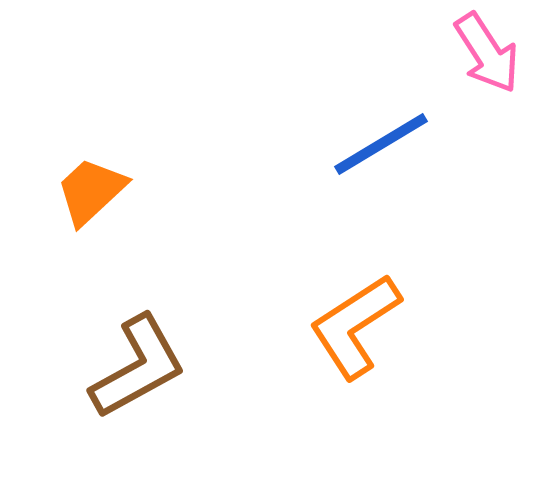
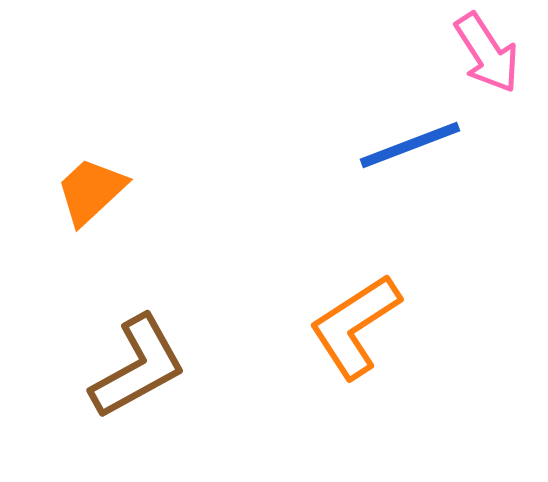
blue line: moved 29 px right, 1 px down; rotated 10 degrees clockwise
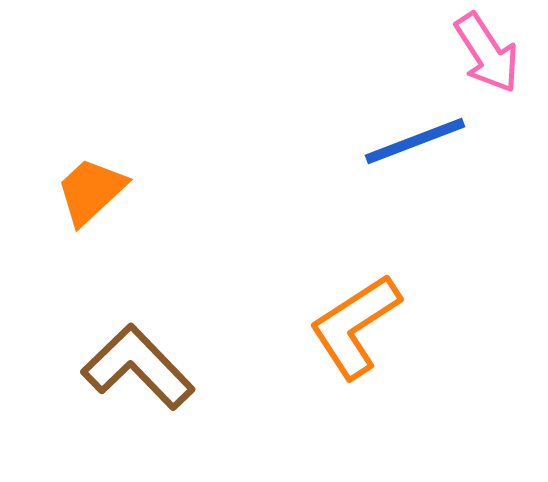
blue line: moved 5 px right, 4 px up
brown L-shape: rotated 105 degrees counterclockwise
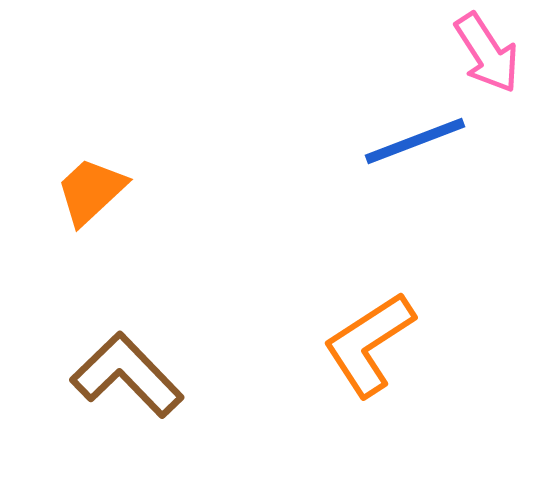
orange L-shape: moved 14 px right, 18 px down
brown L-shape: moved 11 px left, 8 px down
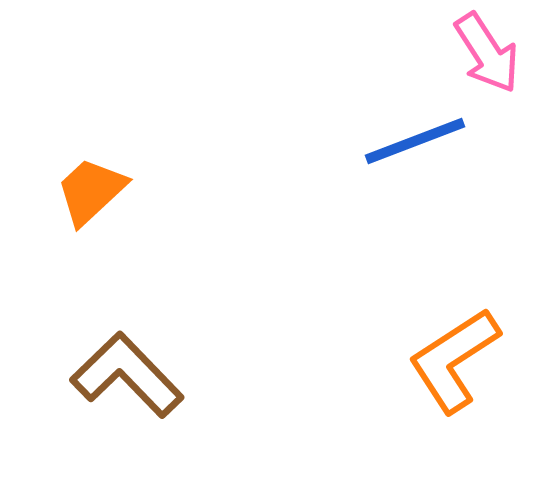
orange L-shape: moved 85 px right, 16 px down
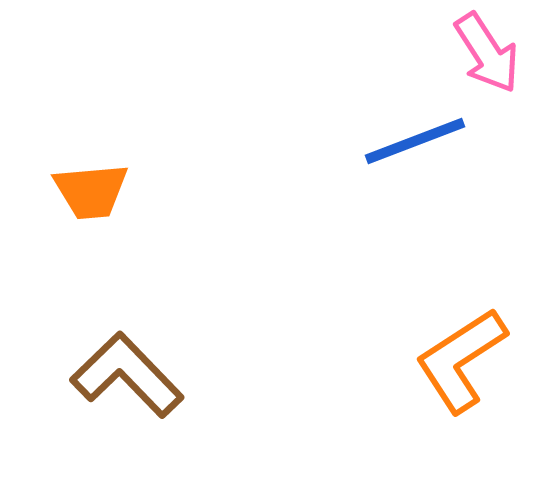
orange trapezoid: rotated 142 degrees counterclockwise
orange L-shape: moved 7 px right
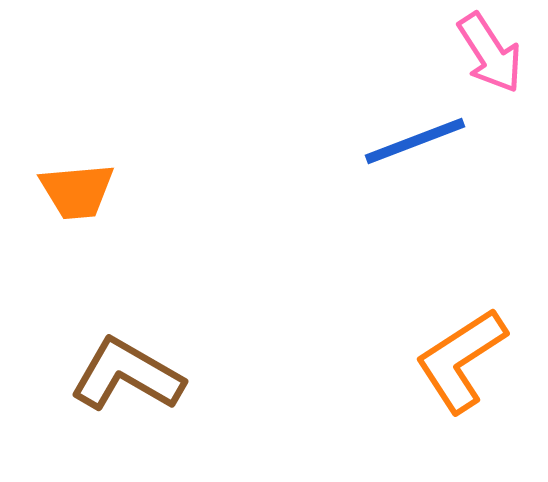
pink arrow: moved 3 px right
orange trapezoid: moved 14 px left
brown L-shape: rotated 16 degrees counterclockwise
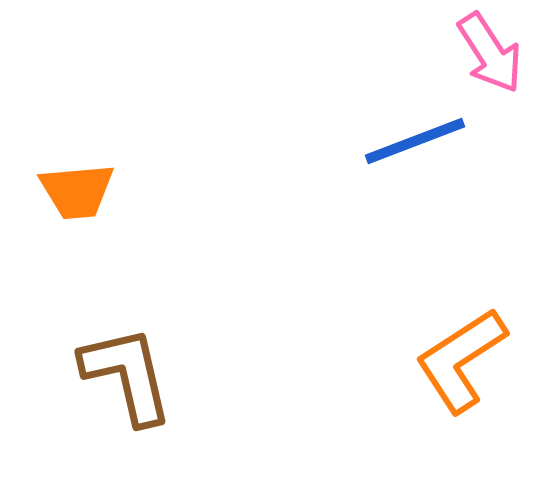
brown L-shape: rotated 47 degrees clockwise
